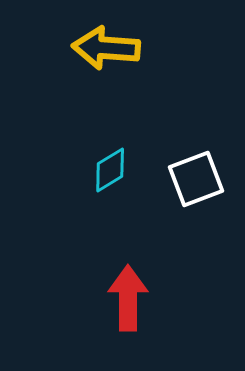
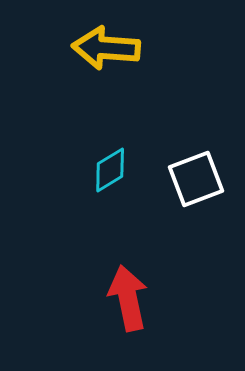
red arrow: rotated 12 degrees counterclockwise
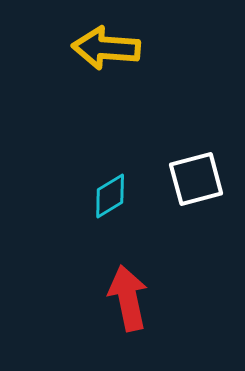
cyan diamond: moved 26 px down
white square: rotated 6 degrees clockwise
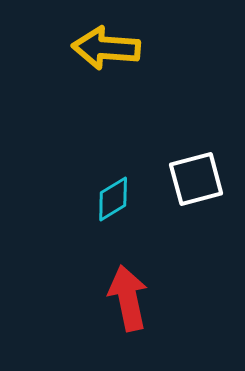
cyan diamond: moved 3 px right, 3 px down
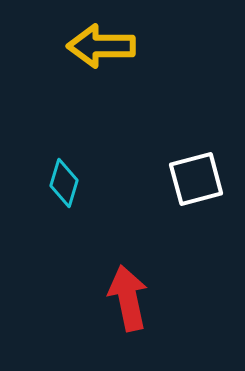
yellow arrow: moved 5 px left, 2 px up; rotated 4 degrees counterclockwise
cyan diamond: moved 49 px left, 16 px up; rotated 42 degrees counterclockwise
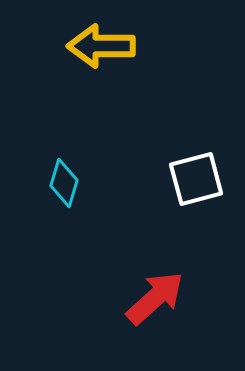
red arrow: moved 27 px right; rotated 60 degrees clockwise
